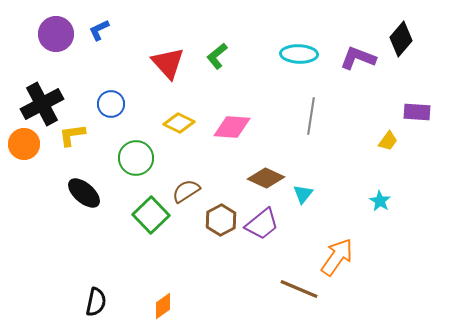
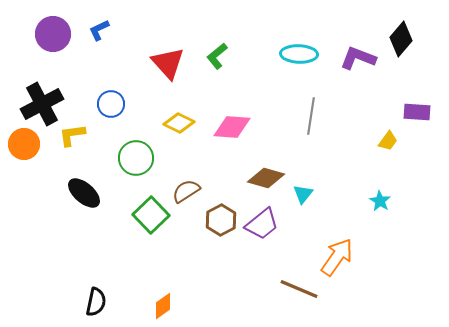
purple circle: moved 3 px left
brown diamond: rotated 9 degrees counterclockwise
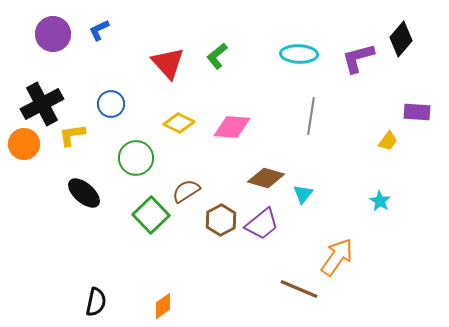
purple L-shape: rotated 36 degrees counterclockwise
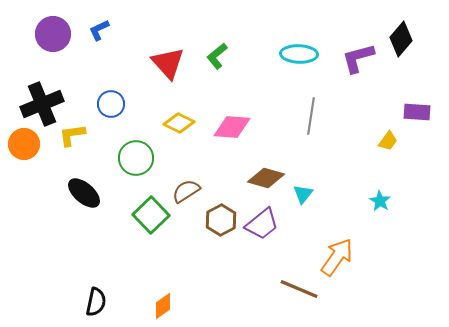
black cross: rotated 6 degrees clockwise
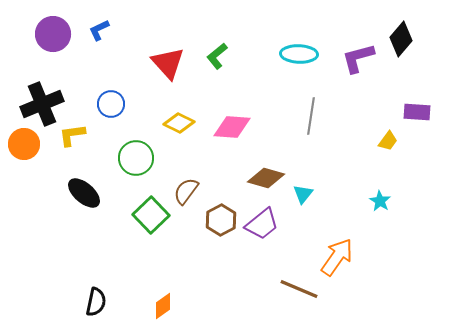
brown semicircle: rotated 20 degrees counterclockwise
